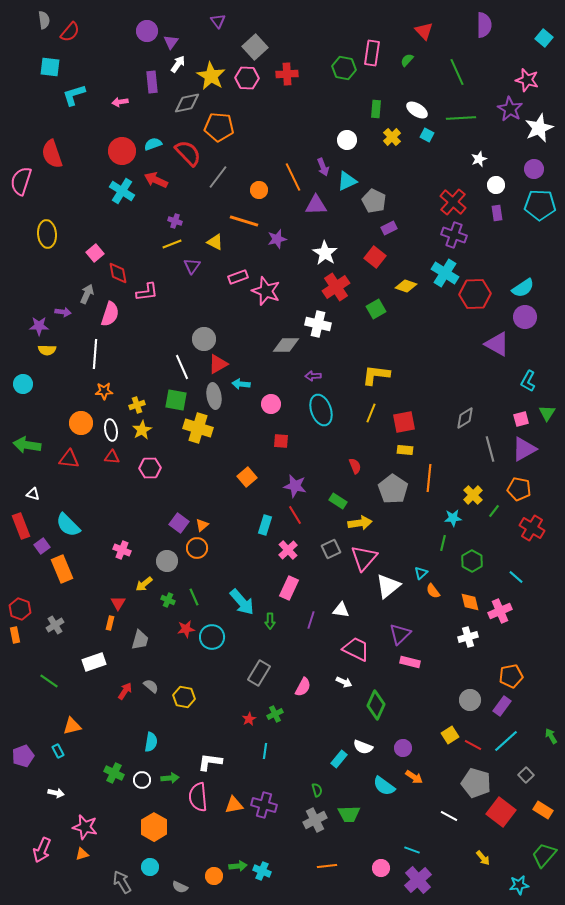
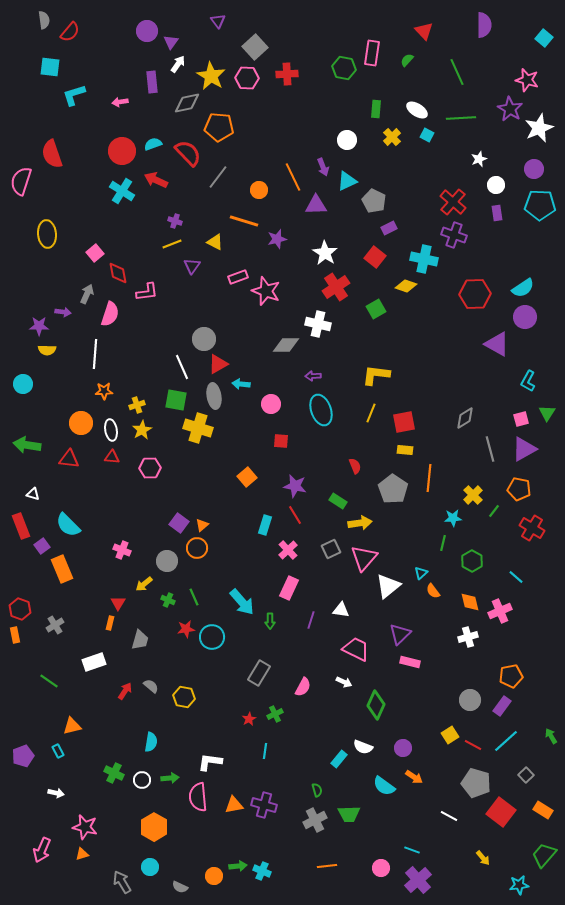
cyan cross at (445, 273): moved 21 px left, 14 px up; rotated 20 degrees counterclockwise
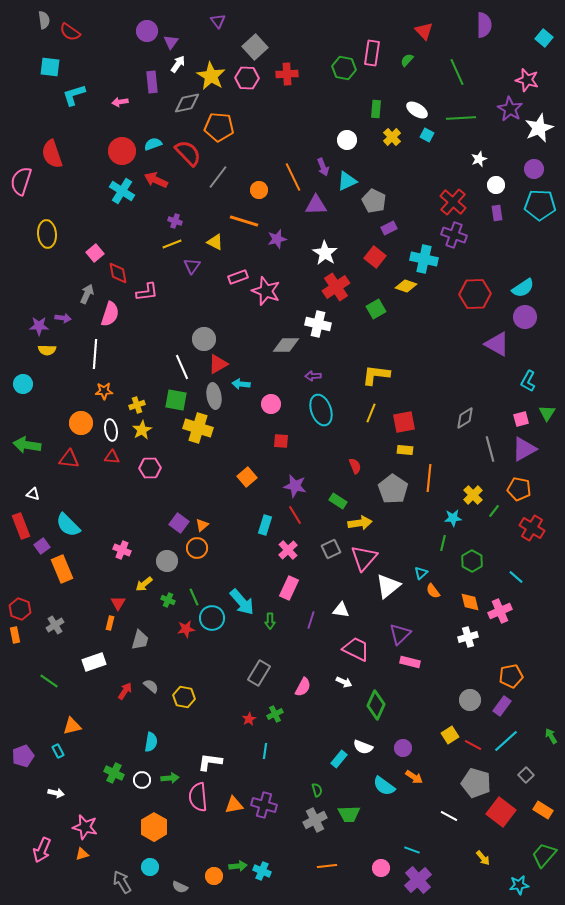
red semicircle at (70, 32): rotated 85 degrees clockwise
purple arrow at (63, 312): moved 6 px down
cyan circle at (212, 637): moved 19 px up
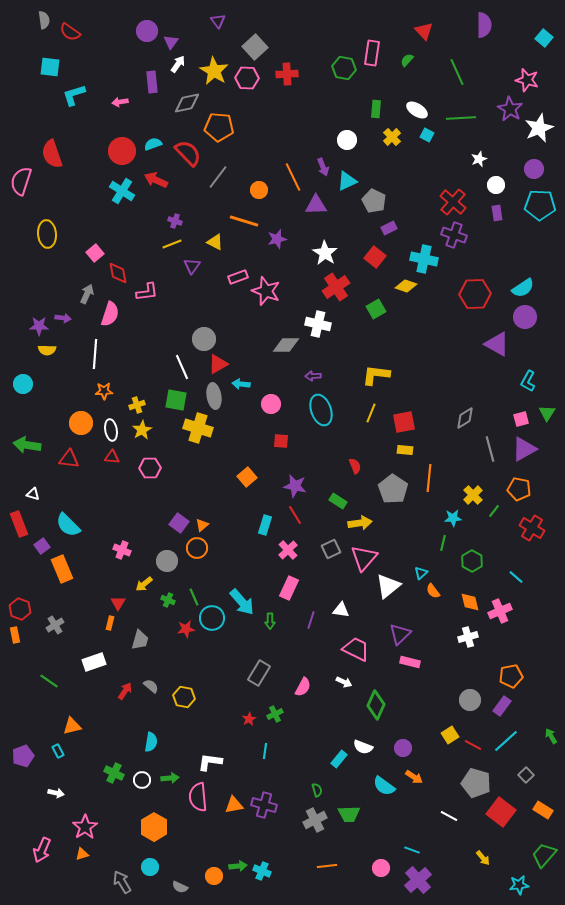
yellow star at (211, 76): moved 3 px right, 5 px up
red rectangle at (21, 526): moved 2 px left, 2 px up
pink star at (85, 827): rotated 25 degrees clockwise
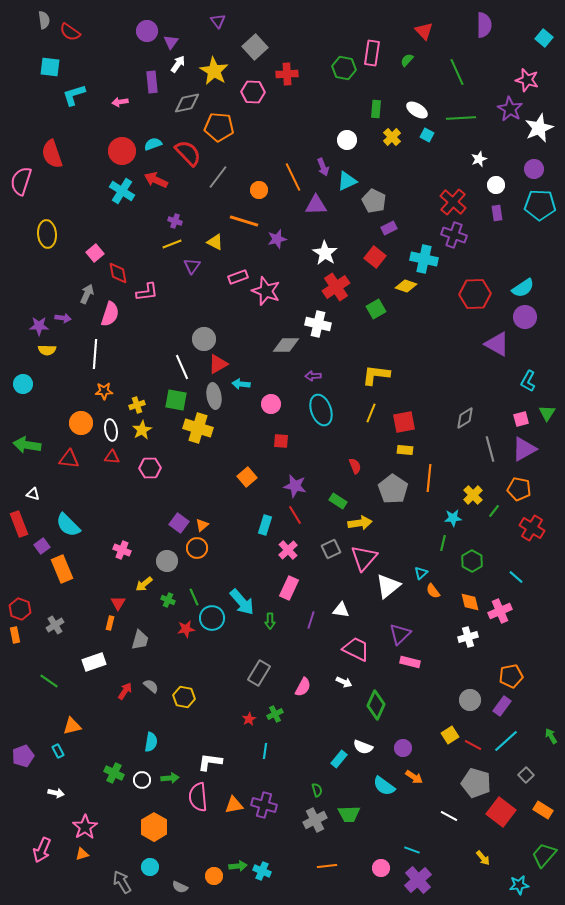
pink hexagon at (247, 78): moved 6 px right, 14 px down
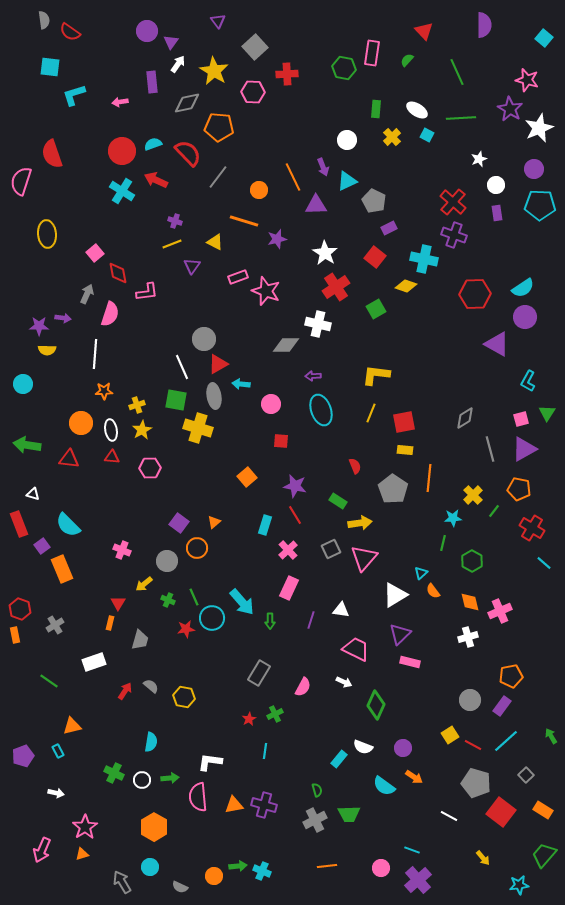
orange triangle at (202, 525): moved 12 px right, 3 px up
cyan line at (516, 577): moved 28 px right, 14 px up
white triangle at (388, 586): moved 7 px right, 9 px down; rotated 8 degrees clockwise
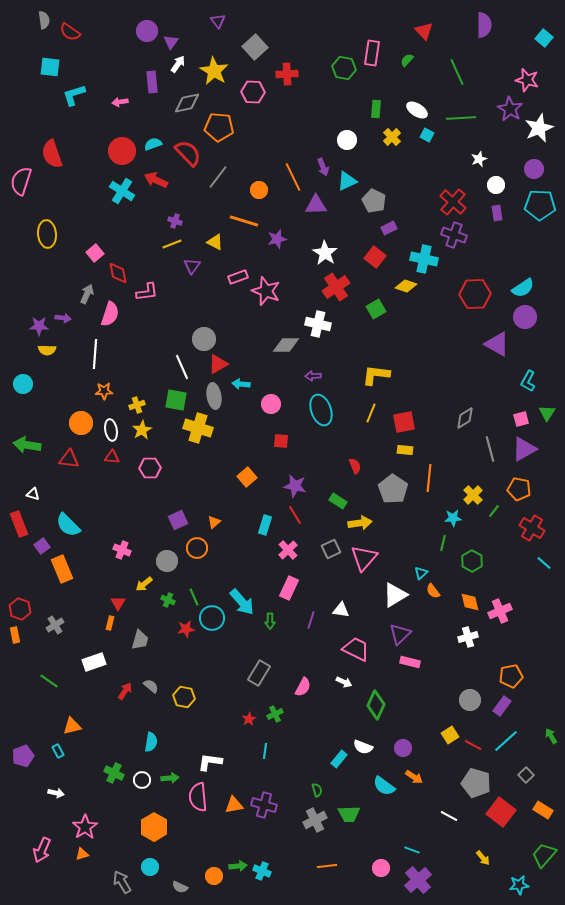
purple square at (179, 523): moved 1 px left, 3 px up; rotated 30 degrees clockwise
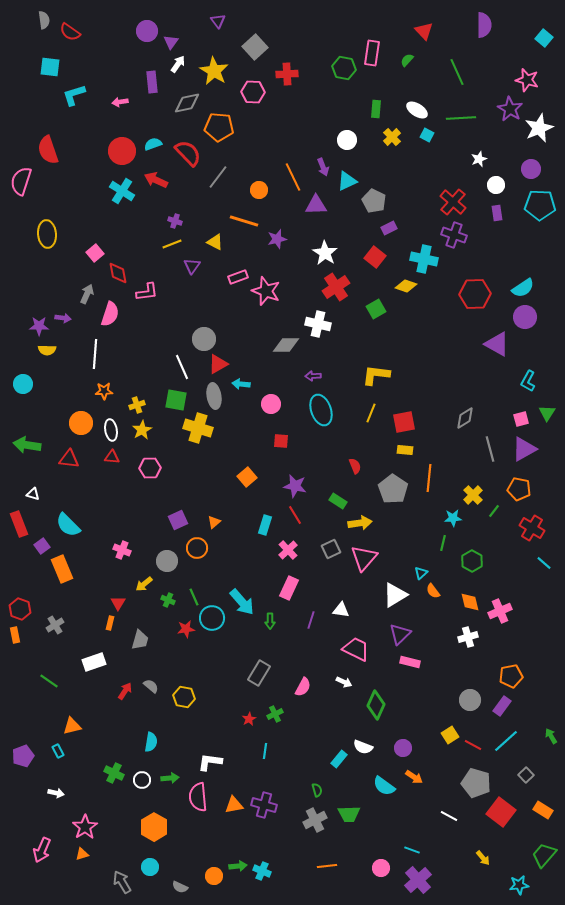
red semicircle at (52, 154): moved 4 px left, 4 px up
purple circle at (534, 169): moved 3 px left
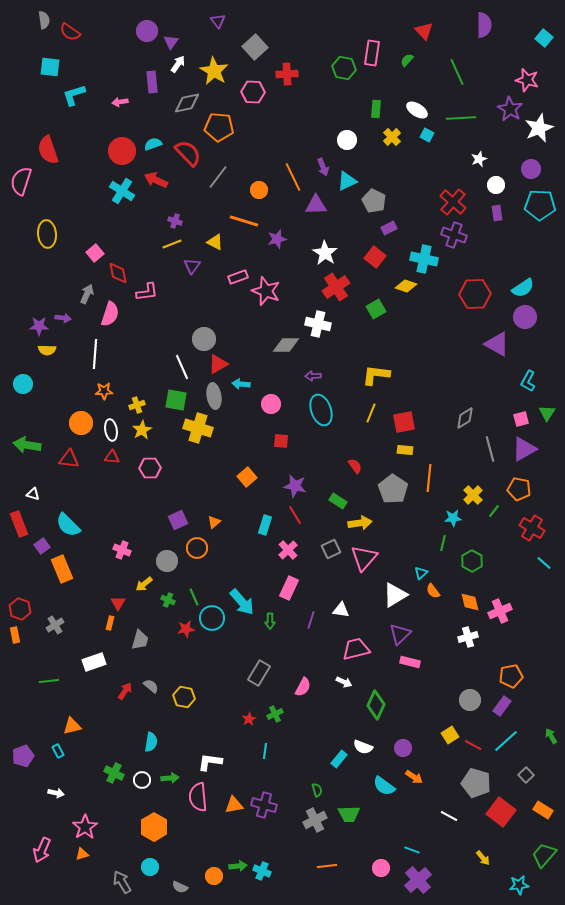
red semicircle at (355, 466): rotated 14 degrees counterclockwise
pink trapezoid at (356, 649): rotated 40 degrees counterclockwise
green line at (49, 681): rotated 42 degrees counterclockwise
